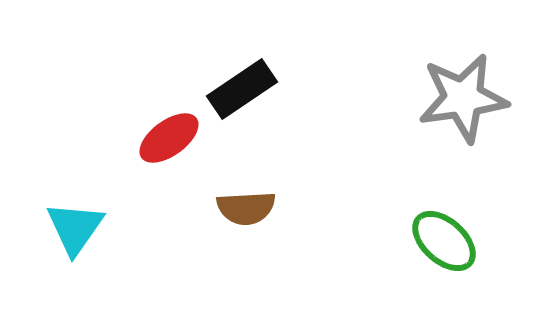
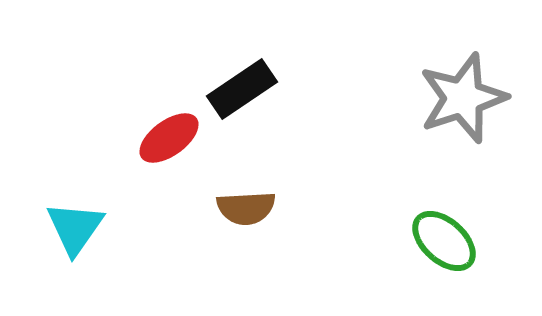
gray star: rotated 10 degrees counterclockwise
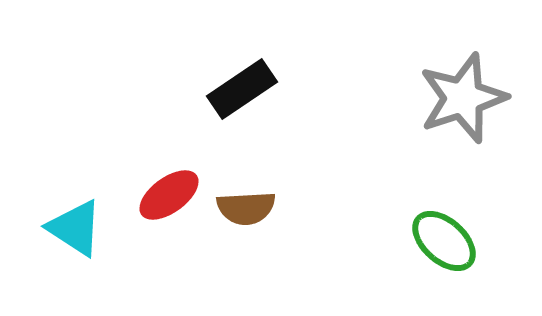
red ellipse: moved 57 px down
cyan triangle: rotated 32 degrees counterclockwise
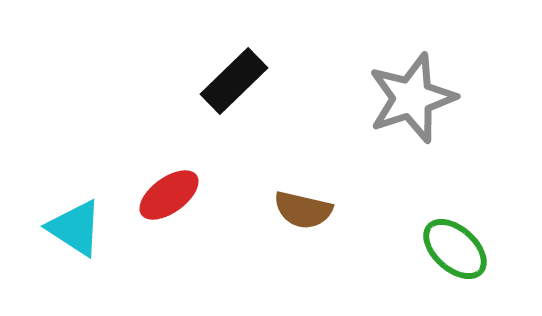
black rectangle: moved 8 px left, 8 px up; rotated 10 degrees counterclockwise
gray star: moved 51 px left
brown semicircle: moved 57 px right, 2 px down; rotated 16 degrees clockwise
green ellipse: moved 11 px right, 8 px down
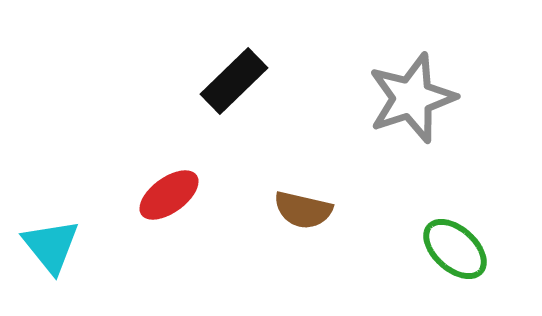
cyan triangle: moved 24 px left, 18 px down; rotated 18 degrees clockwise
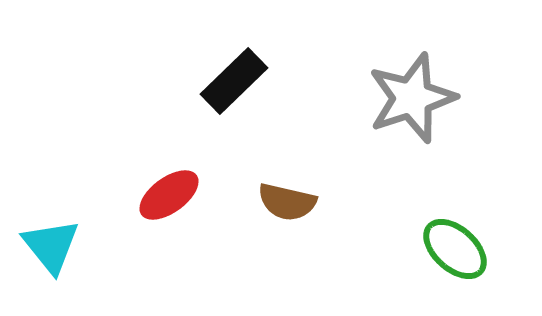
brown semicircle: moved 16 px left, 8 px up
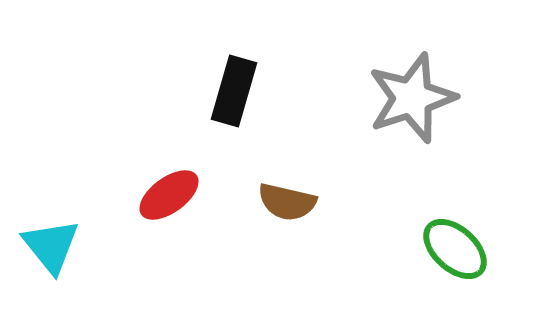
black rectangle: moved 10 px down; rotated 30 degrees counterclockwise
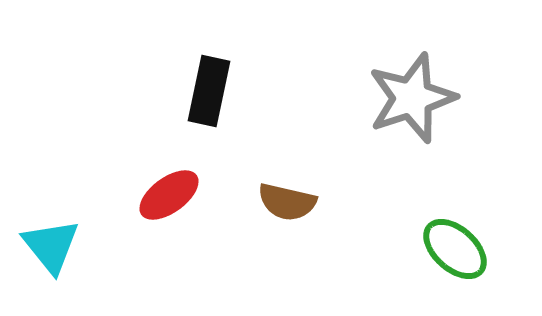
black rectangle: moved 25 px left; rotated 4 degrees counterclockwise
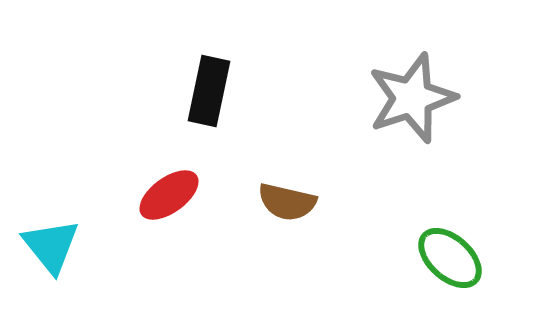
green ellipse: moved 5 px left, 9 px down
